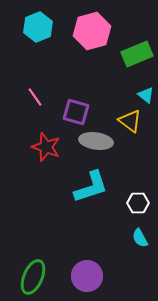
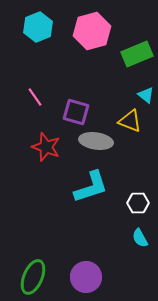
yellow triangle: rotated 15 degrees counterclockwise
purple circle: moved 1 px left, 1 px down
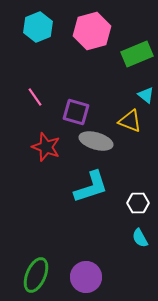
gray ellipse: rotated 8 degrees clockwise
green ellipse: moved 3 px right, 2 px up
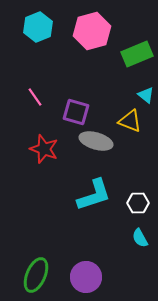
red star: moved 2 px left, 2 px down
cyan L-shape: moved 3 px right, 8 px down
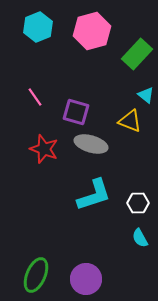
green rectangle: rotated 24 degrees counterclockwise
gray ellipse: moved 5 px left, 3 px down
purple circle: moved 2 px down
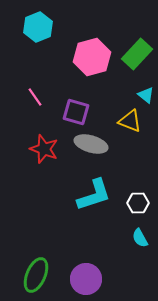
pink hexagon: moved 26 px down
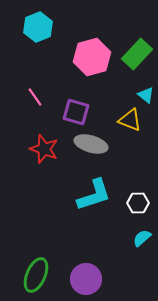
yellow triangle: moved 1 px up
cyan semicircle: moved 2 px right; rotated 78 degrees clockwise
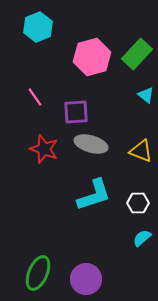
purple square: rotated 20 degrees counterclockwise
yellow triangle: moved 11 px right, 31 px down
green ellipse: moved 2 px right, 2 px up
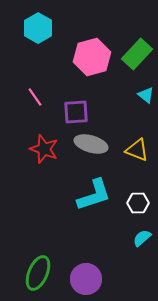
cyan hexagon: moved 1 px down; rotated 8 degrees counterclockwise
yellow triangle: moved 4 px left, 1 px up
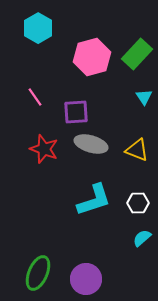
cyan triangle: moved 2 px left, 2 px down; rotated 18 degrees clockwise
cyan L-shape: moved 5 px down
